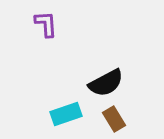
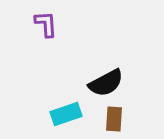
brown rectangle: rotated 35 degrees clockwise
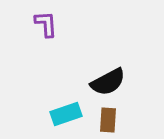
black semicircle: moved 2 px right, 1 px up
brown rectangle: moved 6 px left, 1 px down
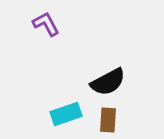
purple L-shape: rotated 24 degrees counterclockwise
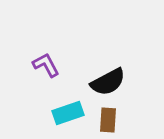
purple L-shape: moved 41 px down
cyan rectangle: moved 2 px right, 1 px up
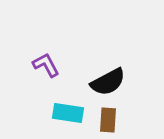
cyan rectangle: rotated 28 degrees clockwise
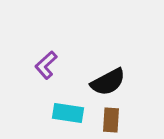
purple L-shape: rotated 104 degrees counterclockwise
brown rectangle: moved 3 px right
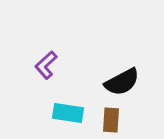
black semicircle: moved 14 px right
